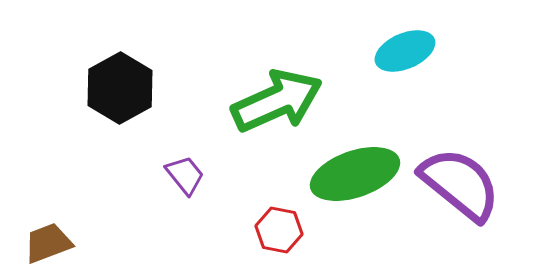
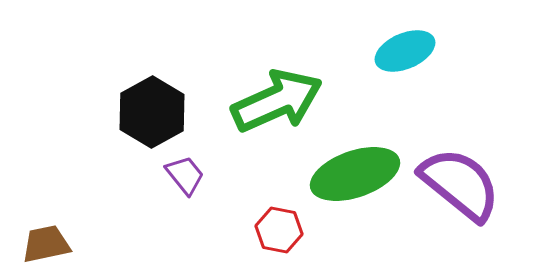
black hexagon: moved 32 px right, 24 px down
brown trapezoid: moved 2 px left, 1 px down; rotated 9 degrees clockwise
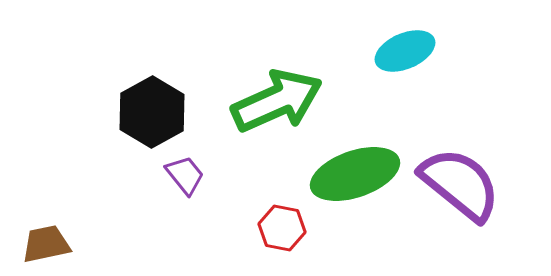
red hexagon: moved 3 px right, 2 px up
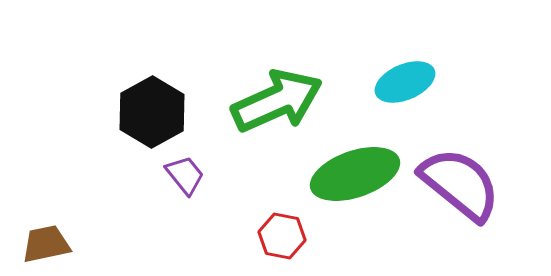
cyan ellipse: moved 31 px down
red hexagon: moved 8 px down
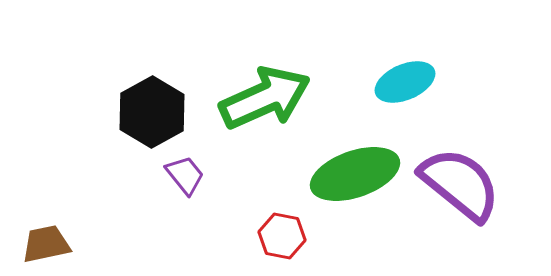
green arrow: moved 12 px left, 3 px up
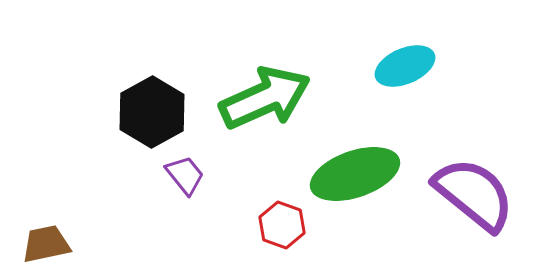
cyan ellipse: moved 16 px up
purple semicircle: moved 14 px right, 10 px down
red hexagon: moved 11 px up; rotated 9 degrees clockwise
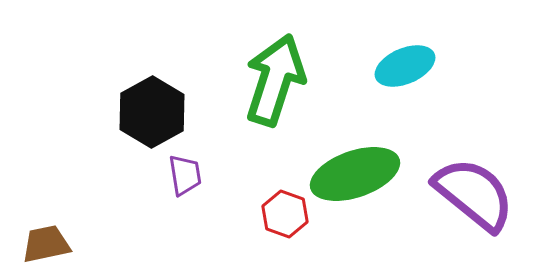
green arrow: moved 10 px right, 18 px up; rotated 48 degrees counterclockwise
purple trapezoid: rotated 30 degrees clockwise
red hexagon: moved 3 px right, 11 px up
